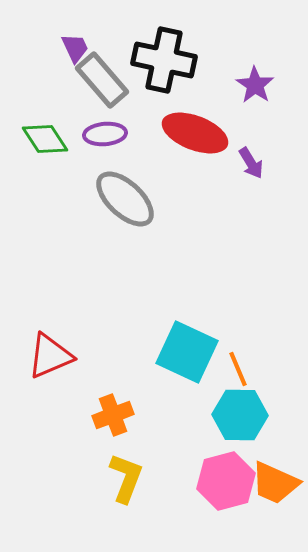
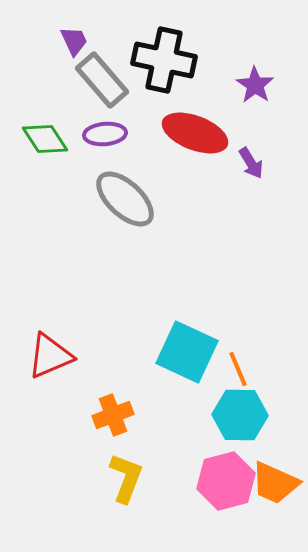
purple trapezoid: moved 1 px left, 7 px up
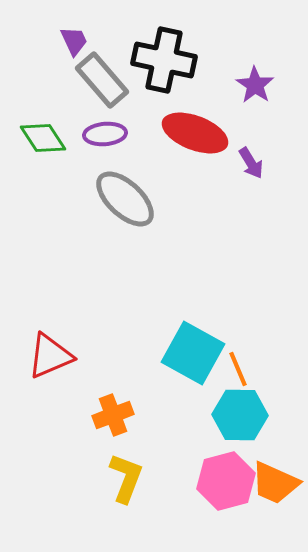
green diamond: moved 2 px left, 1 px up
cyan square: moved 6 px right, 1 px down; rotated 4 degrees clockwise
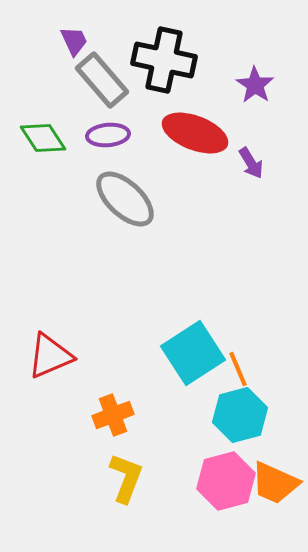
purple ellipse: moved 3 px right, 1 px down
cyan square: rotated 28 degrees clockwise
cyan hexagon: rotated 16 degrees counterclockwise
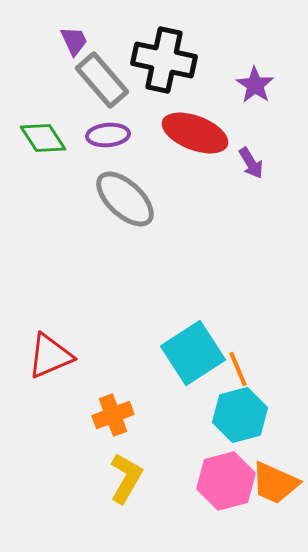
yellow L-shape: rotated 9 degrees clockwise
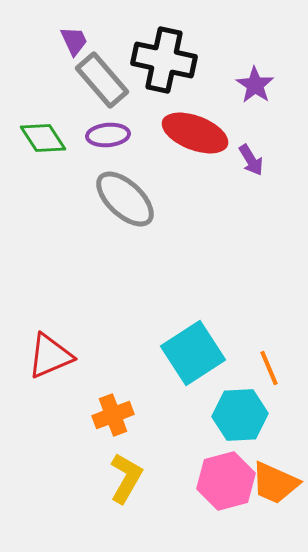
purple arrow: moved 3 px up
orange line: moved 31 px right, 1 px up
cyan hexagon: rotated 12 degrees clockwise
